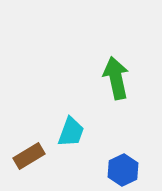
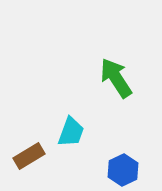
green arrow: rotated 21 degrees counterclockwise
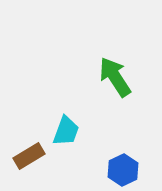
green arrow: moved 1 px left, 1 px up
cyan trapezoid: moved 5 px left, 1 px up
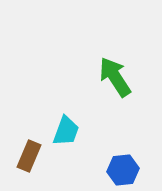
brown rectangle: rotated 36 degrees counterclockwise
blue hexagon: rotated 20 degrees clockwise
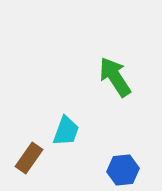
brown rectangle: moved 2 px down; rotated 12 degrees clockwise
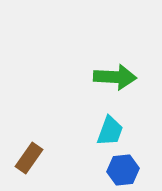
green arrow: rotated 126 degrees clockwise
cyan trapezoid: moved 44 px right
